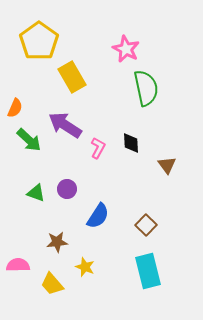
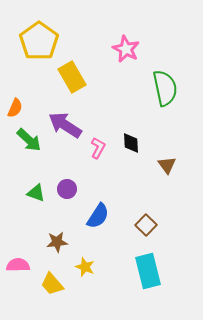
green semicircle: moved 19 px right
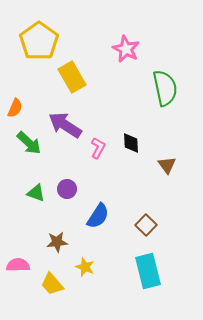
green arrow: moved 3 px down
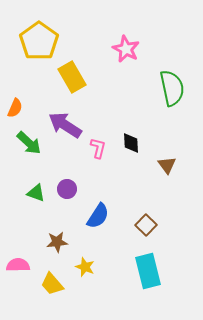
green semicircle: moved 7 px right
pink L-shape: rotated 15 degrees counterclockwise
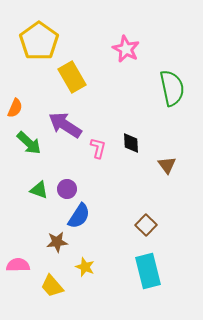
green triangle: moved 3 px right, 3 px up
blue semicircle: moved 19 px left
yellow trapezoid: moved 2 px down
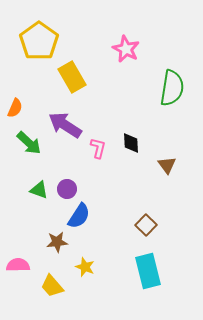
green semicircle: rotated 21 degrees clockwise
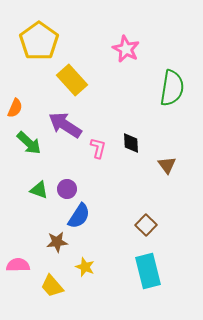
yellow rectangle: moved 3 px down; rotated 12 degrees counterclockwise
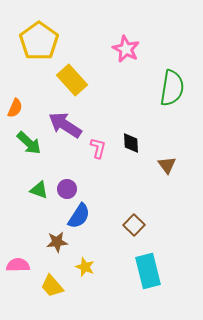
brown square: moved 12 px left
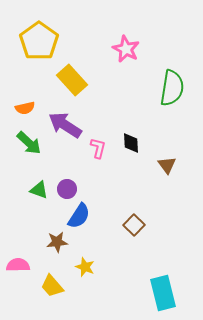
orange semicircle: moved 10 px right; rotated 54 degrees clockwise
cyan rectangle: moved 15 px right, 22 px down
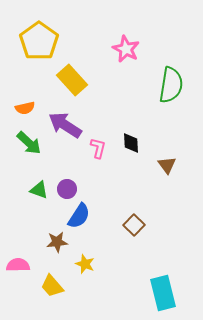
green semicircle: moved 1 px left, 3 px up
yellow star: moved 3 px up
